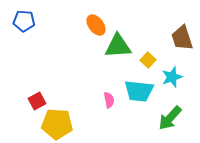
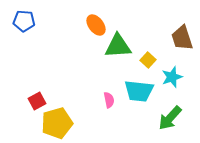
yellow pentagon: moved 1 px up; rotated 20 degrees counterclockwise
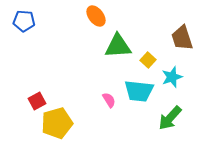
orange ellipse: moved 9 px up
pink semicircle: rotated 21 degrees counterclockwise
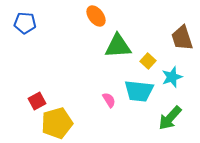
blue pentagon: moved 1 px right, 2 px down
yellow square: moved 1 px down
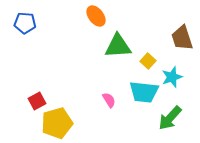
cyan trapezoid: moved 5 px right, 1 px down
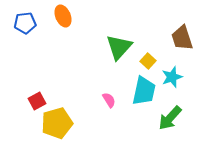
orange ellipse: moved 33 px left; rotated 15 degrees clockwise
blue pentagon: rotated 10 degrees counterclockwise
green triangle: moved 1 px right, 1 px down; rotated 44 degrees counterclockwise
cyan trapezoid: moved 1 px up; rotated 84 degrees counterclockwise
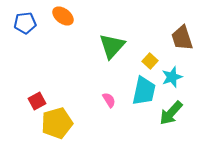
orange ellipse: rotated 30 degrees counterclockwise
green triangle: moved 7 px left, 1 px up
yellow square: moved 2 px right
green arrow: moved 1 px right, 5 px up
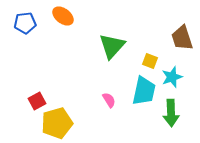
yellow square: rotated 21 degrees counterclockwise
green arrow: rotated 44 degrees counterclockwise
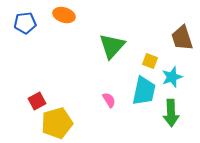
orange ellipse: moved 1 px right, 1 px up; rotated 20 degrees counterclockwise
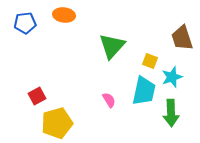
orange ellipse: rotated 10 degrees counterclockwise
red square: moved 5 px up
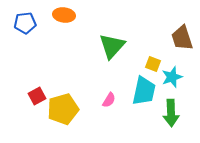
yellow square: moved 3 px right, 3 px down
pink semicircle: rotated 63 degrees clockwise
yellow pentagon: moved 6 px right, 14 px up
